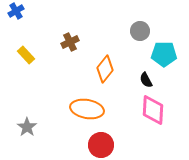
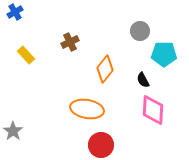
blue cross: moved 1 px left, 1 px down
black semicircle: moved 3 px left
gray star: moved 14 px left, 4 px down
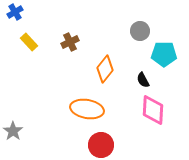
yellow rectangle: moved 3 px right, 13 px up
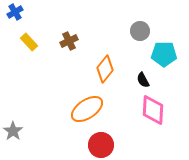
brown cross: moved 1 px left, 1 px up
orange ellipse: rotated 44 degrees counterclockwise
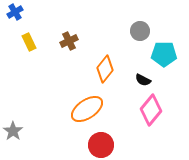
yellow rectangle: rotated 18 degrees clockwise
black semicircle: rotated 35 degrees counterclockwise
pink diamond: moved 2 px left; rotated 36 degrees clockwise
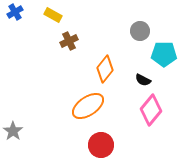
yellow rectangle: moved 24 px right, 27 px up; rotated 36 degrees counterclockwise
orange ellipse: moved 1 px right, 3 px up
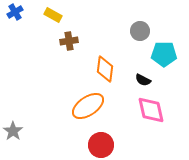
brown cross: rotated 18 degrees clockwise
orange diamond: rotated 32 degrees counterclockwise
pink diamond: rotated 52 degrees counterclockwise
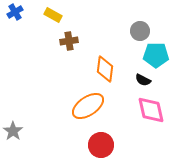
cyan pentagon: moved 8 px left, 1 px down
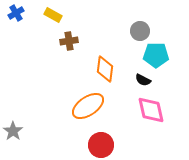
blue cross: moved 1 px right, 1 px down
